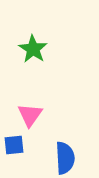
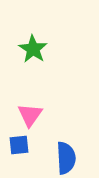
blue square: moved 5 px right
blue semicircle: moved 1 px right
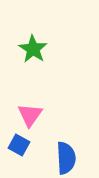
blue square: rotated 35 degrees clockwise
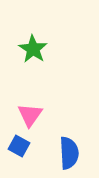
blue square: moved 1 px down
blue semicircle: moved 3 px right, 5 px up
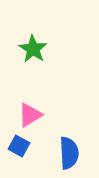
pink triangle: rotated 24 degrees clockwise
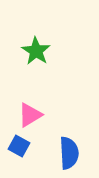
green star: moved 3 px right, 2 px down
